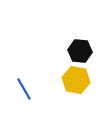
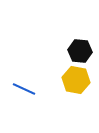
blue line: rotated 35 degrees counterclockwise
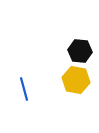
blue line: rotated 50 degrees clockwise
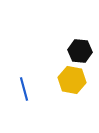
yellow hexagon: moved 4 px left
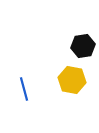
black hexagon: moved 3 px right, 5 px up; rotated 15 degrees counterclockwise
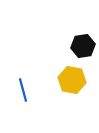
blue line: moved 1 px left, 1 px down
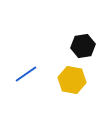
blue line: moved 3 px right, 16 px up; rotated 70 degrees clockwise
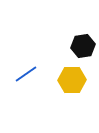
yellow hexagon: rotated 12 degrees counterclockwise
